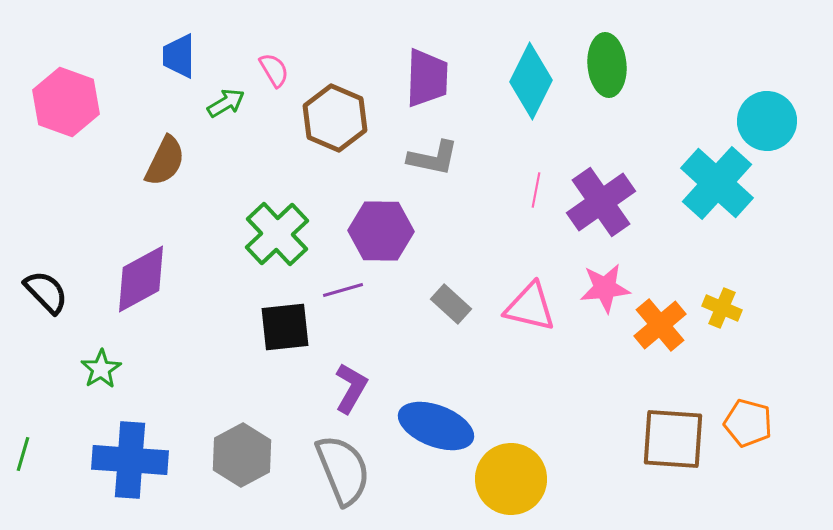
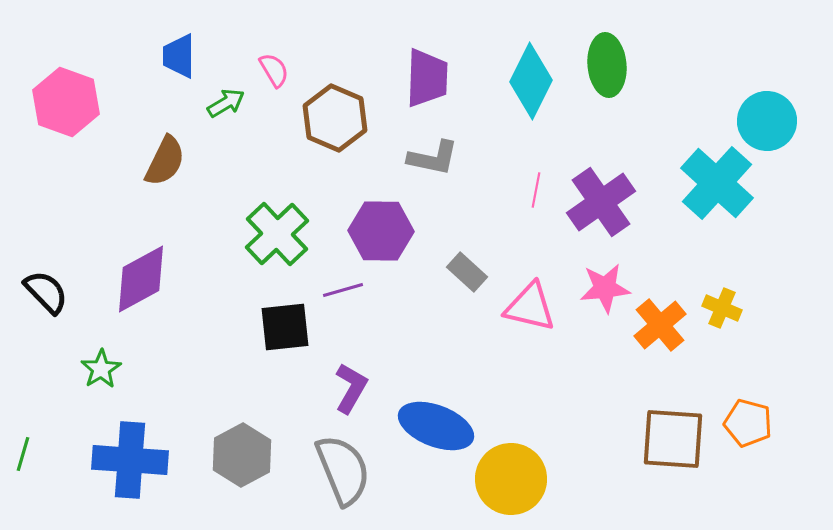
gray rectangle: moved 16 px right, 32 px up
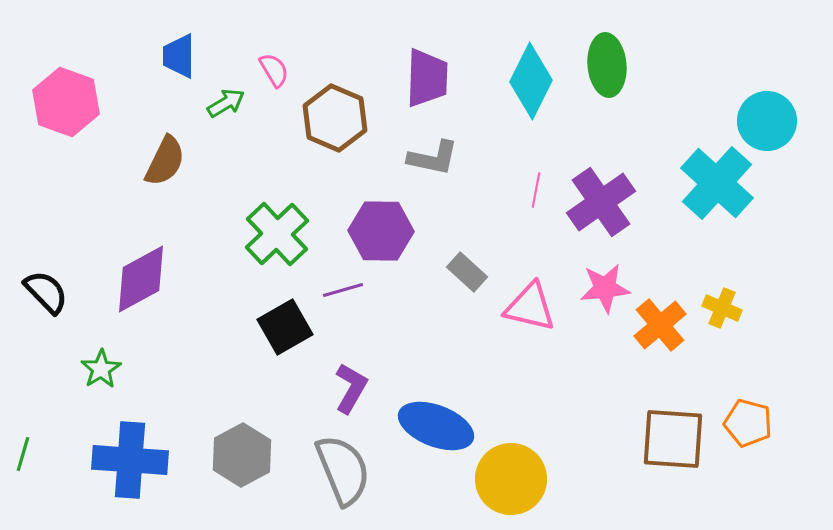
black square: rotated 24 degrees counterclockwise
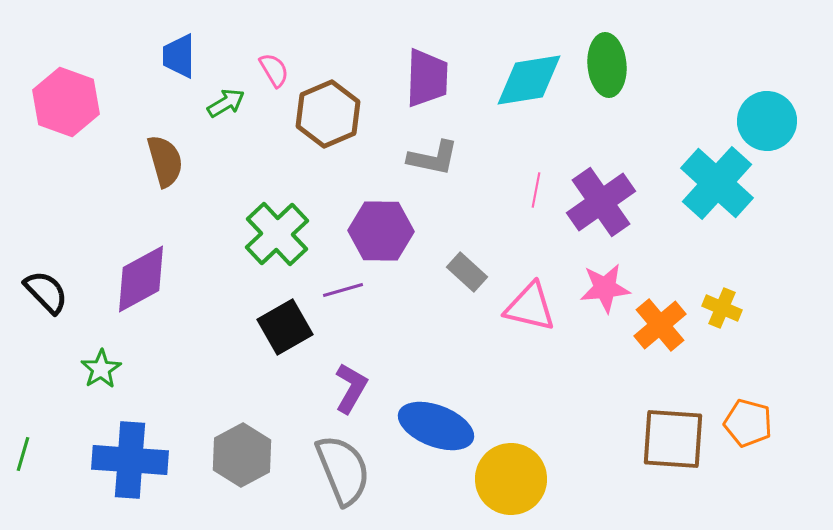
cyan diamond: moved 2 px left, 1 px up; rotated 54 degrees clockwise
brown hexagon: moved 7 px left, 4 px up; rotated 14 degrees clockwise
brown semicircle: rotated 42 degrees counterclockwise
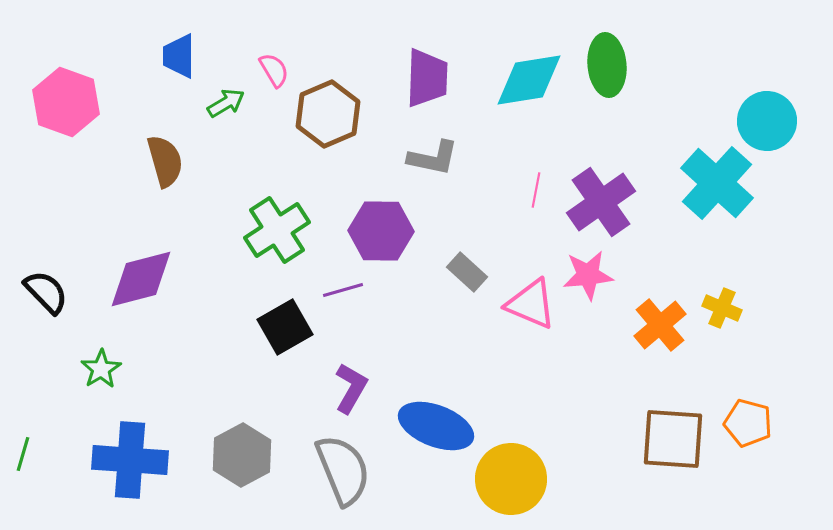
green cross: moved 4 px up; rotated 10 degrees clockwise
purple diamond: rotated 14 degrees clockwise
pink star: moved 17 px left, 13 px up
pink triangle: moved 1 px right, 3 px up; rotated 10 degrees clockwise
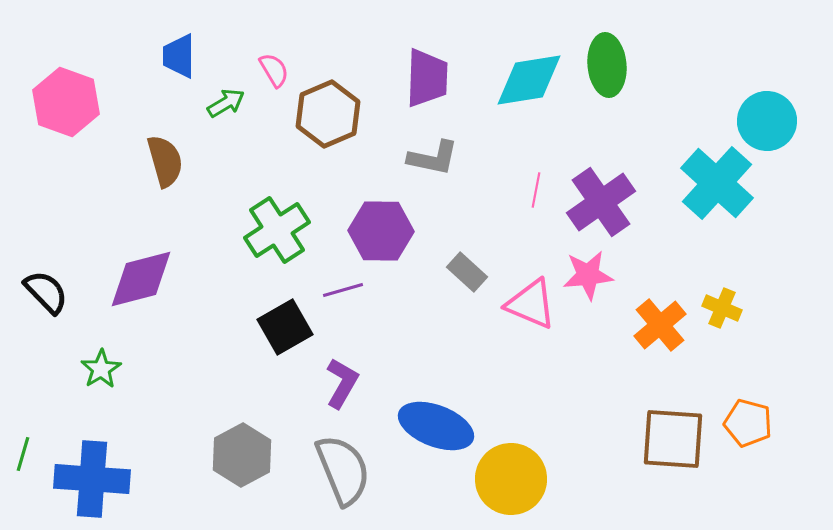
purple L-shape: moved 9 px left, 5 px up
blue cross: moved 38 px left, 19 px down
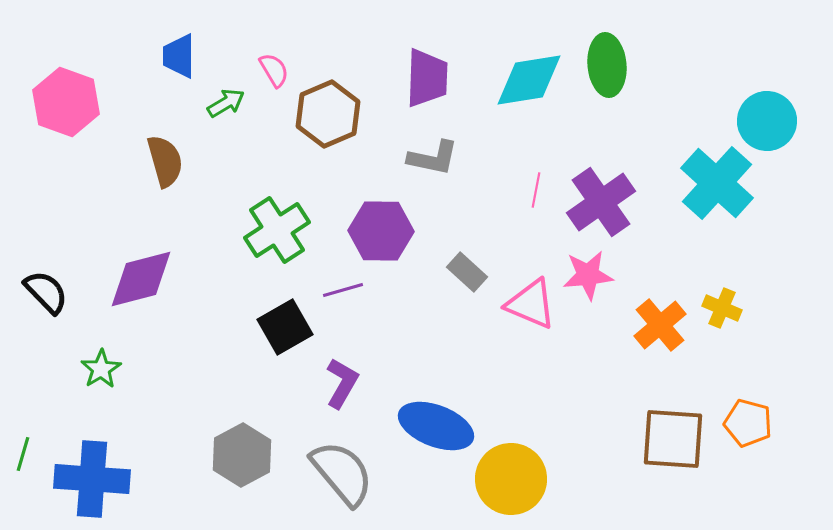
gray semicircle: moved 1 px left, 3 px down; rotated 18 degrees counterclockwise
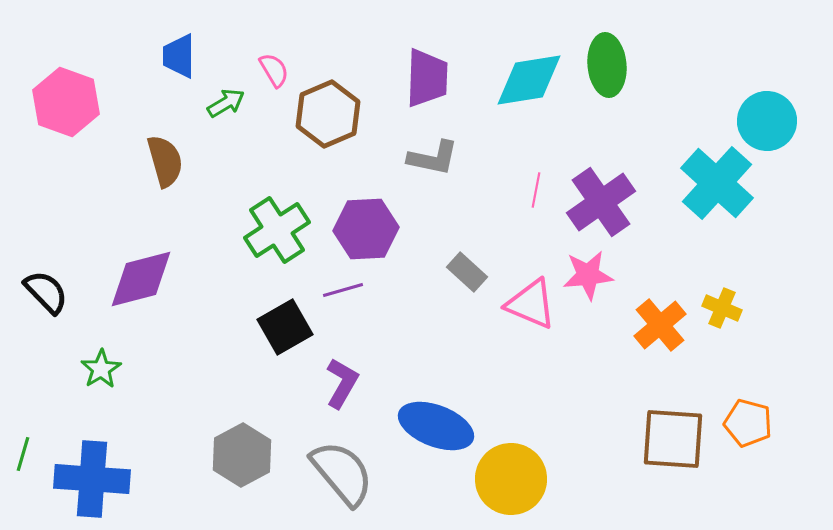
purple hexagon: moved 15 px left, 2 px up; rotated 4 degrees counterclockwise
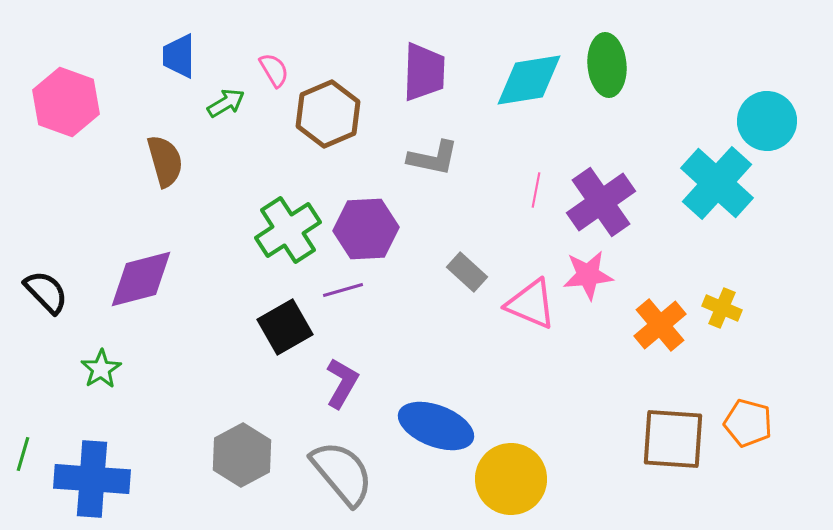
purple trapezoid: moved 3 px left, 6 px up
green cross: moved 11 px right
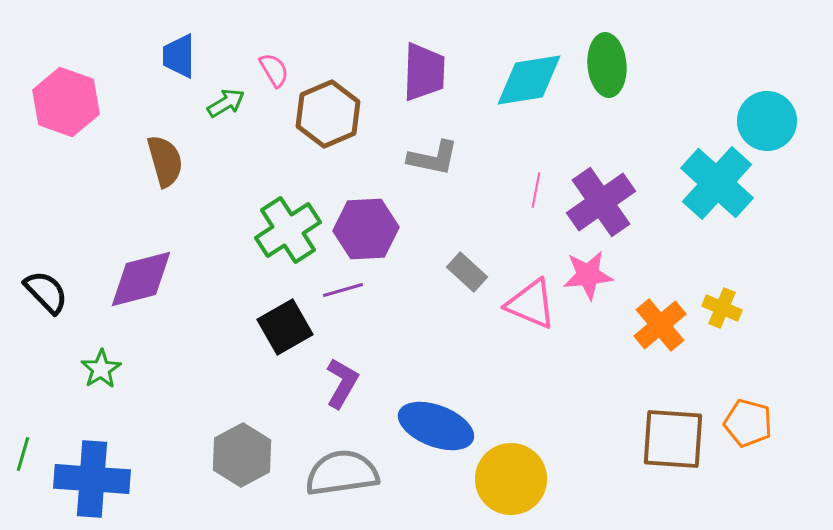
gray semicircle: rotated 58 degrees counterclockwise
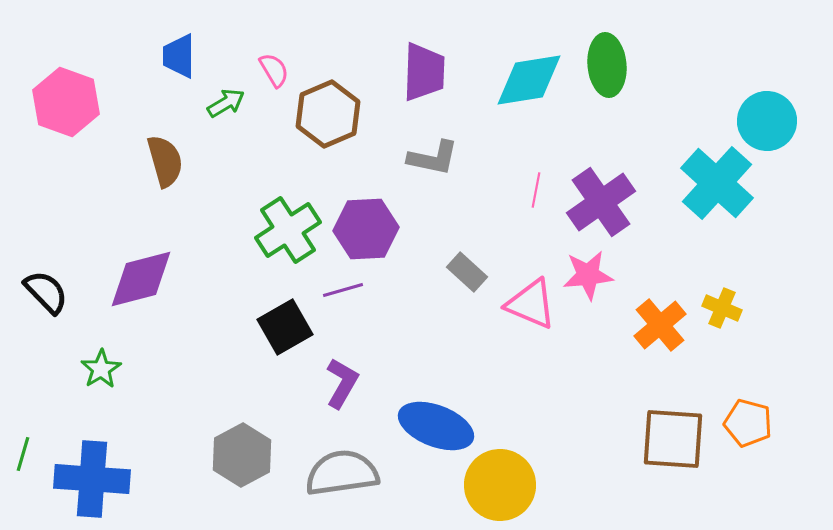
yellow circle: moved 11 px left, 6 px down
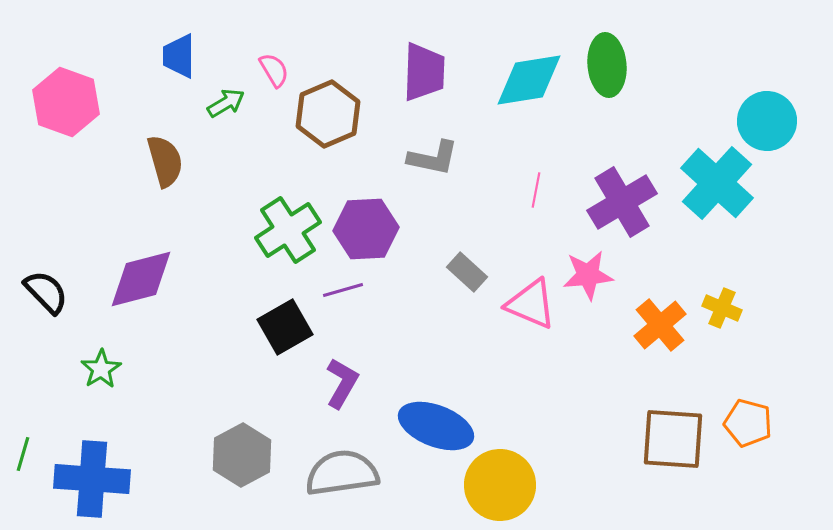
purple cross: moved 21 px right; rotated 4 degrees clockwise
